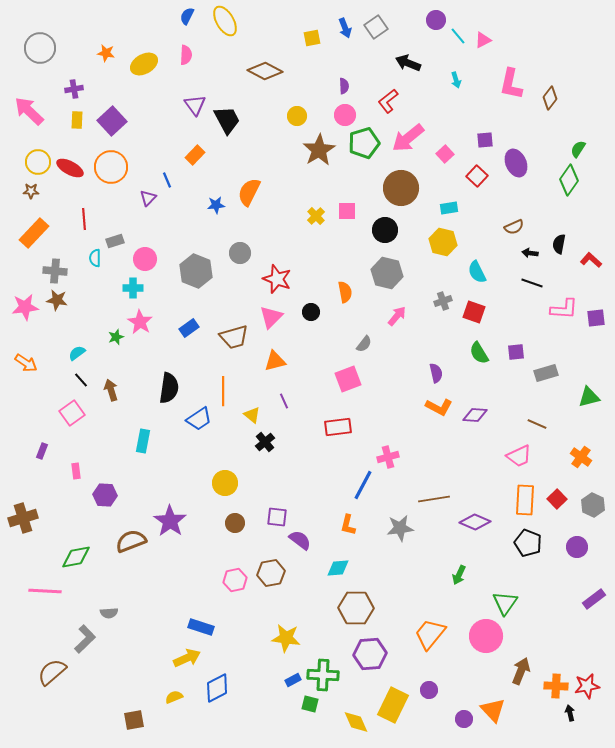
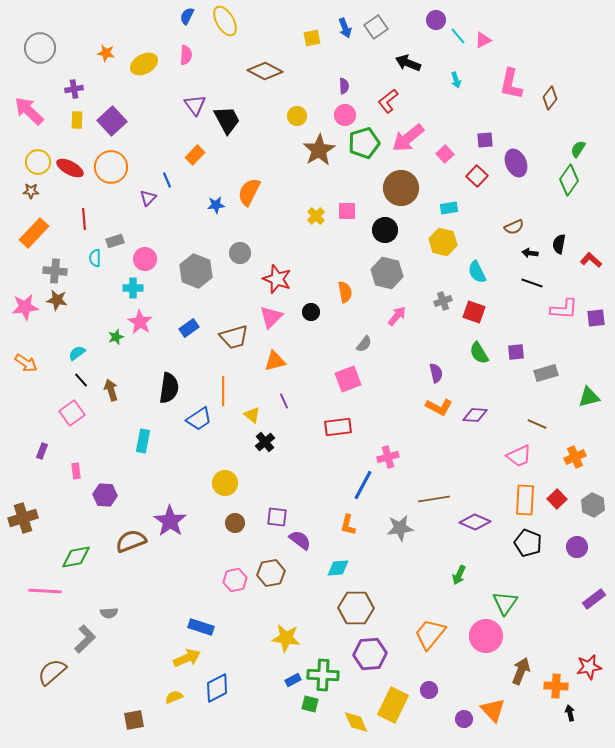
orange cross at (581, 457): moved 6 px left; rotated 30 degrees clockwise
red star at (587, 686): moved 2 px right, 19 px up
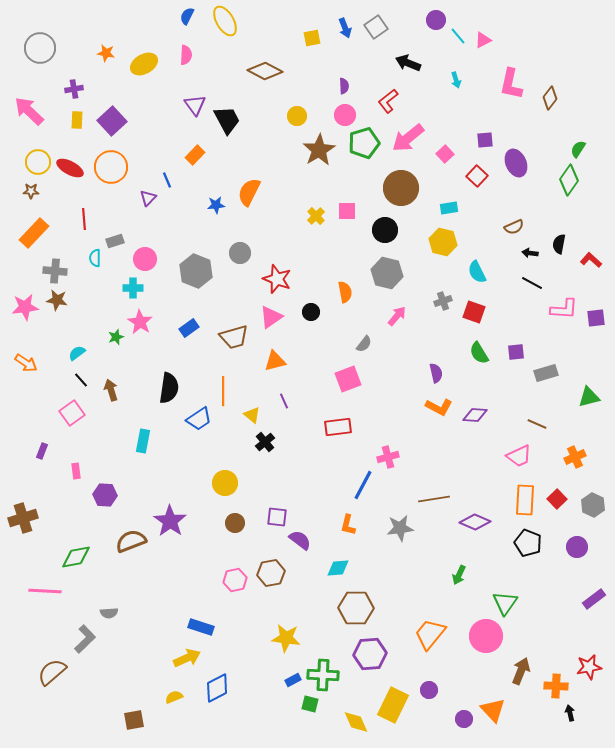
black line at (532, 283): rotated 10 degrees clockwise
pink triangle at (271, 317): rotated 10 degrees clockwise
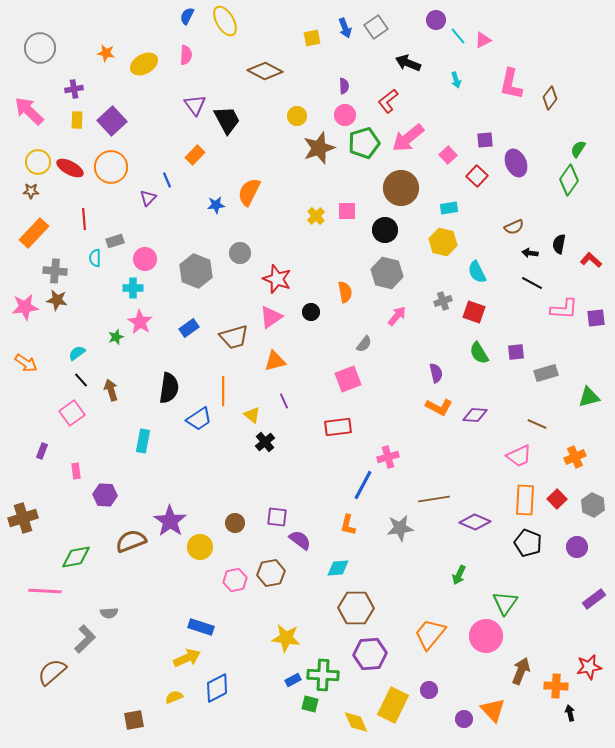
brown star at (319, 150): moved 2 px up; rotated 12 degrees clockwise
pink square at (445, 154): moved 3 px right, 1 px down
yellow circle at (225, 483): moved 25 px left, 64 px down
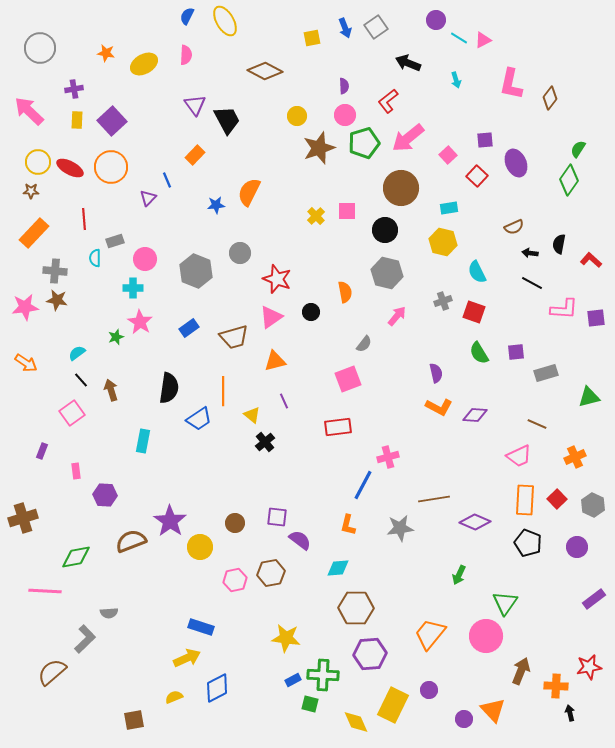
cyan line at (458, 36): moved 1 px right, 2 px down; rotated 18 degrees counterclockwise
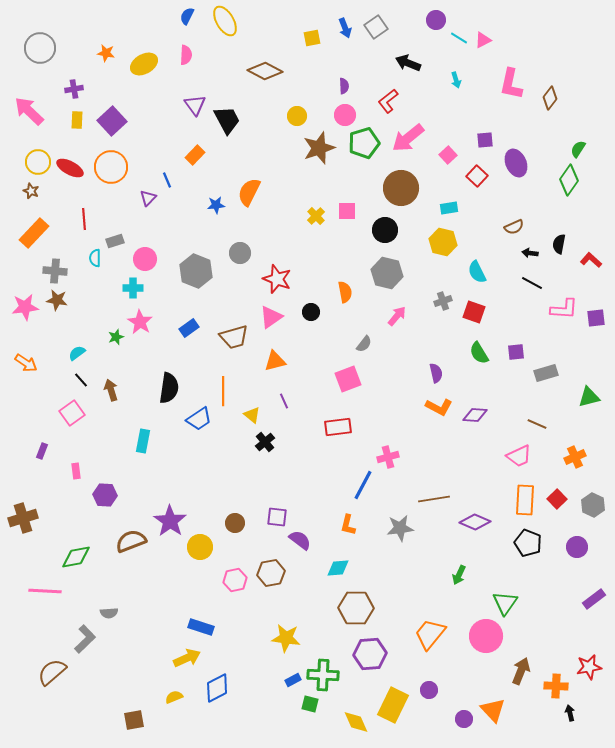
brown star at (31, 191): rotated 21 degrees clockwise
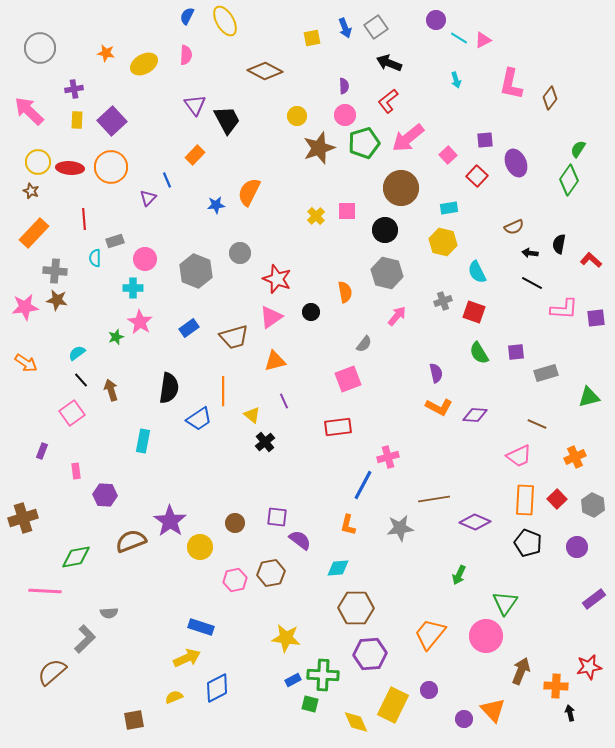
black arrow at (408, 63): moved 19 px left
red ellipse at (70, 168): rotated 24 degrees counterclockwise
